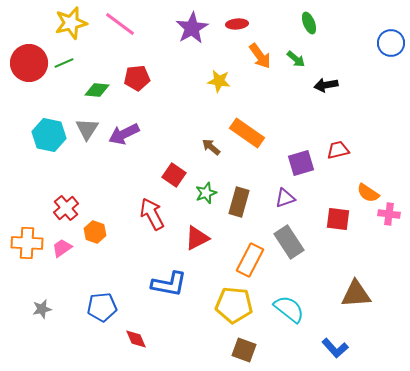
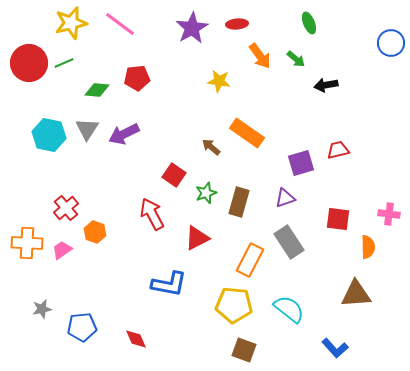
orange semicircle at (368, 193): moved 54 px down; rotated 125 degrees counterclockwise
pink trapezoid at (62, 248): moved 2 px down
blue pentagon at (102, 307): moved 20 px left, 20 px down
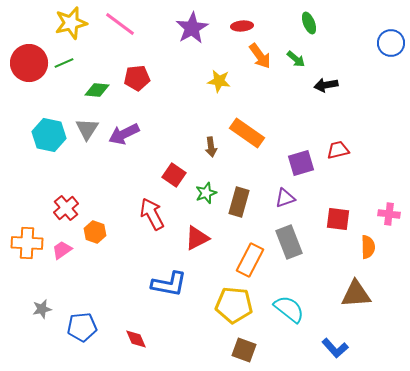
red ellipse at (237, 24): moved 5 px right, 2 px down
brown arrow at (211, 147): rotated 138 degrees counterclockwise
gray rectangle at (289, 242): rotated 12 degrees clockwise
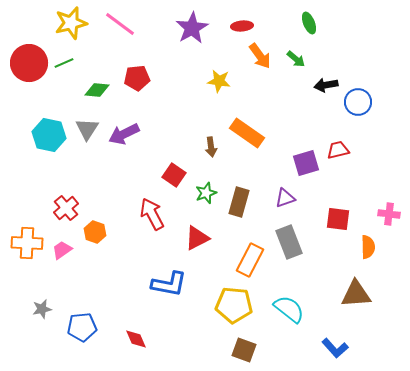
blue circle at (391, 43): moved 33 px left, 59 px down
purple square at (301, 163): moved 5 px right
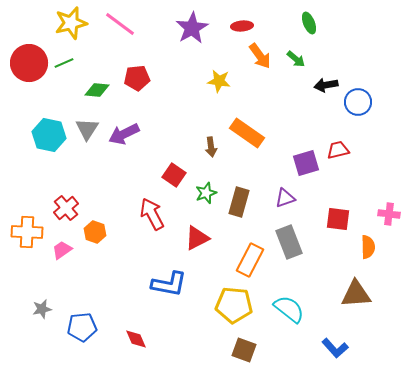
orange cross at (27, 243): moved 11 px up
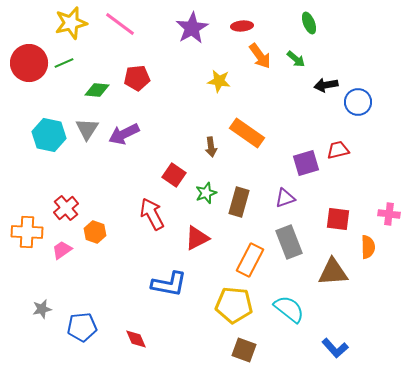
brown triangle at (356, 294): moved 23 px left, 22 px up
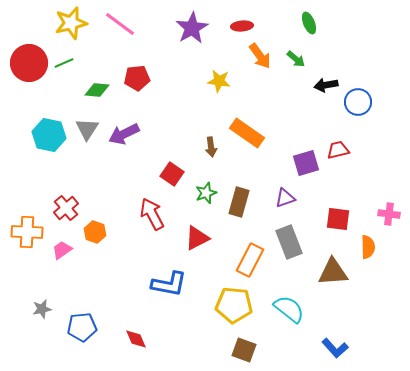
red square at (174, 175): moved 2 px left, 1 px up
